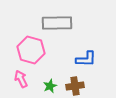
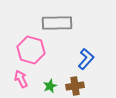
blue L-shape: rotated 50 degrees counterclockwise
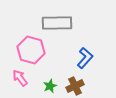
blue L-shape: moved 1 px left, 1 px up
pink arrow: moved 1 px left, 1 px up; rotated 12 degrees counterclockwise
brown cross: rotated 18 degrees counterclockwise
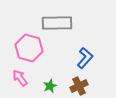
pink hexagon: moved 2 px left, 2 px up
brown cross: moved 4 px right
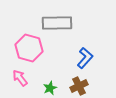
green star: moved 2 px down
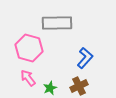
pink arrow: moved 8 px right
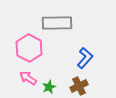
pink hexagon: rotated 12 degrees clockwise
pink arrow: rotated 18 degrees counterclockwise
green star: moved 1 px left, 1 px up
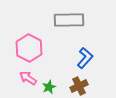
gray rectangle: moved 12 px right, 3 px up
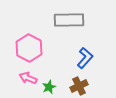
pink arrow: rotated 12 degrees counterclockwise
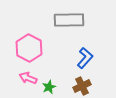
brown cross: moved 3 px right
